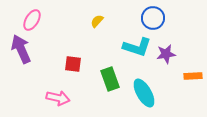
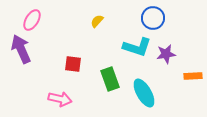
pink arrow: moved 2 px right, 1 px down
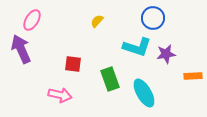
pink arrow: moved 4 px up
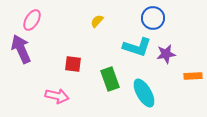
pink arrow: moved 3 px left, 1 px down
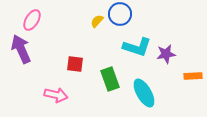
blue circle: moved 33 px left, 4 px up
red square: moved 2 px right
pink arrow: moved 1 px left, 1 px up
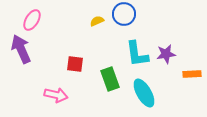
blue circle: moved 4 px right
yellow semicircle: rotated 24 degrees clockwise
cyan L-shape: moved 7 px down; rotated 64 degrees clockwise
orange rectangle: moved 1 px left, 2 px up
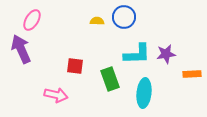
blue circle: moved 3 px down
yellow semicircle: rotated 24 degrees clockwise
cyan L-shape: rotated 84 degrees counterclockwise
red square: moved 2 px down
cyan ellipse: rotated 36 degrees clockwise
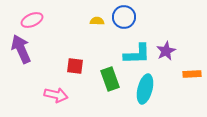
pink ellipse: rotated 35 degrees clockwise
purple star: moved 3 px up; rotated 18 degrees counterclockwise
cyan ellipse: moved 1 px right, 4 px up; rotated 8 degrees clockwise
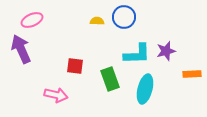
purple star: rotated 12 degrees clockwise
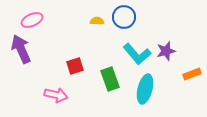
cyan L-shape: rotated 52 degrees clockwise
red square: rotated 24 degrees counterclockwise
orange rectangle: rotated 18 degrees counterclockwise
